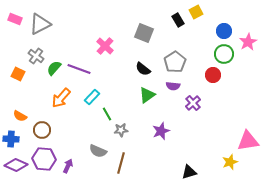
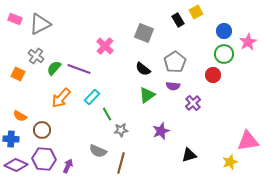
black triangle: moved 17 px up
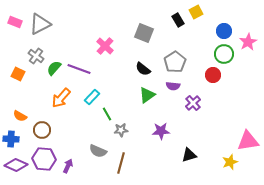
pink rectangle: moved 3 px down
purple star: rotated 18 degrees clockwise
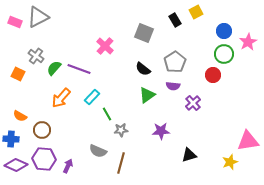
black rectangle: moved 3 px left
gray triangle: moved 2 px left, 7 px up
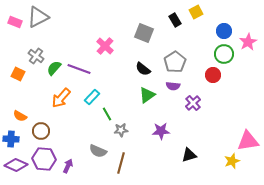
brown circle: moved 1 px left, 1 px down
yellow star: moved 2 px right, 1 px up
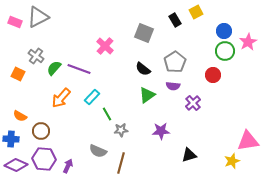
green circle: moved 1 px right, 3 px up
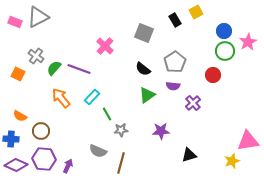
orange arrow: rotated 100 degrees clockwise
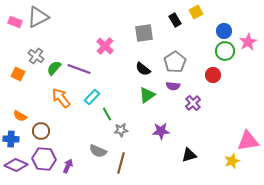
gray square: rotated 30 degrees counterclockwise
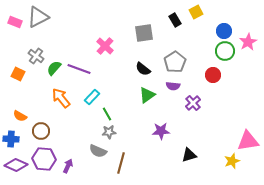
gray star: moved 12 px left, 2 px down
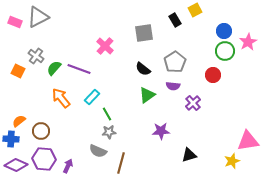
yellow square: moved 1 px left, 2 px up
orange square: moved 3 px up
orange semicircle: moved 1 px left, 5 px down; rotated 112 degrees clockwise
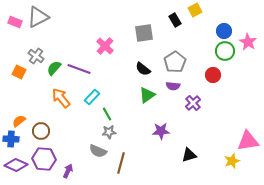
pink star: rotated 12 degrees counterclockwise
orange square: moved 1 px right, 1 px down
purple arrow: moved 5 px down
